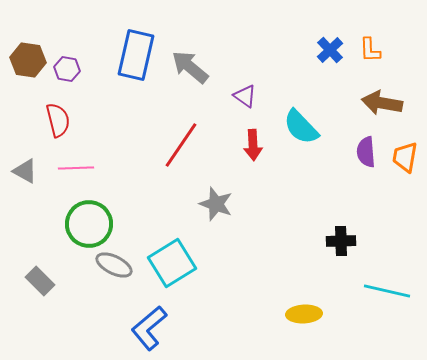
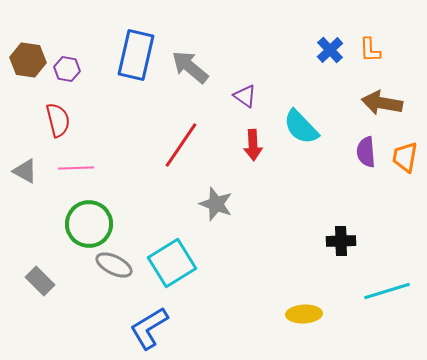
cyan line: rotated 30 degrees counterclockwise
blue L-shape: rotated 9 degrees clockwise
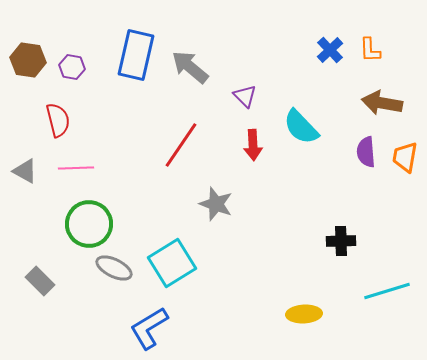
purple hexagon: moved 5 px right, 2 px up
purple triangle: rotated 10 degrees clockwise
gray ellipse: moved 3 px down
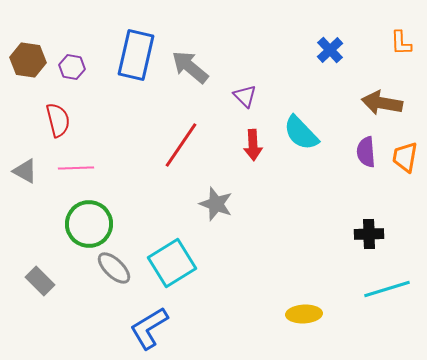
orange L-shape: moved 31 px right, 7 px up
cyan semicircle: moved 6 px down
black cross: moved 28 px right, 7 px up
gray ellipse: rotated 18 degrees clockwise
cyan line: moved 2 px up
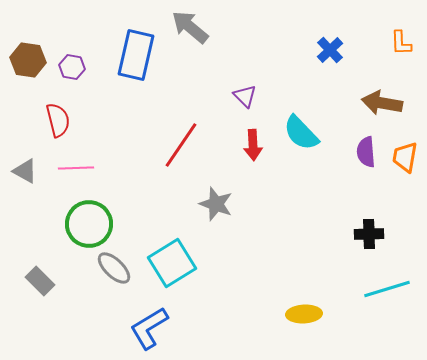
gray arrow: moved 40 px up
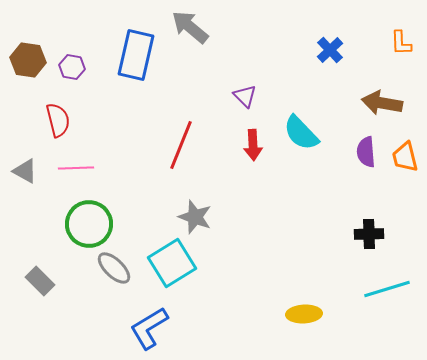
red line: rotated 12 degrees counterclockwise
orange trapezoid: rotated 24 degrees counterclockwise
gray star: moved 21 px left, 13 px down
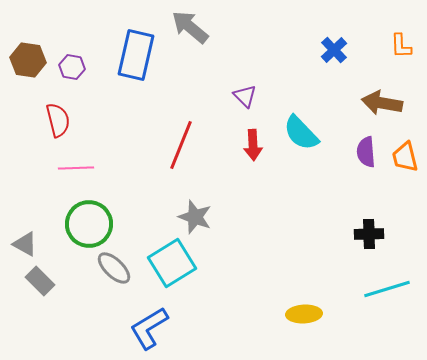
orange L-shape: moved 3 px down
blue cross: moved 4 px right
gray triangle: moved 73 px down
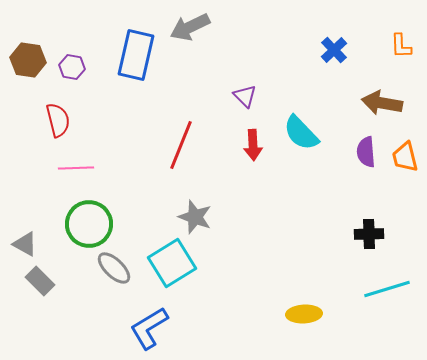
gray arrow: rotated 66 degrees counterclockwise
